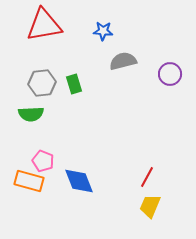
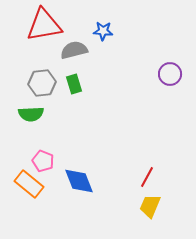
gray semicircle: moved 49 px left, 11 px up
orange rectangle: moved 3 px down; rotated 24 degrees clockwise
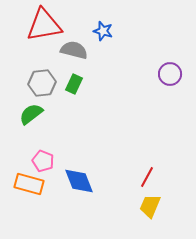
blue star: rotated 12 degrees clockwise
gray semicircle: rotated 28 degrees clockwise
green rectangle: rotated 42 degrees clockwise
green semicircle: rotated 145 degrees clockwise
orange rectangle: rotated 24 degrees counterclockwise
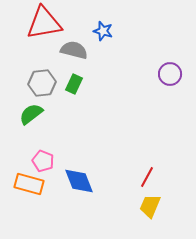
red triangle: moved 2 px up
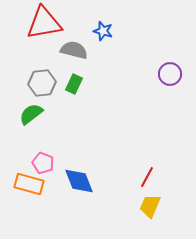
pink pentagon: moved 2 px down
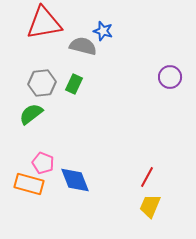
gray semicircle: moved 9 px right, 4 px up
purple circle: moved 3 px down
blue diamond: moved 4 px left, 1 px up
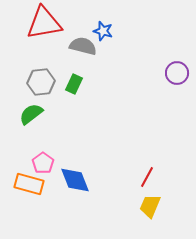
purple circle: moved 7 px right, 4 px up
gray hexagon: moved 1 px left, 1 px up
pink pentagon: rotated 15 degrees clockwise
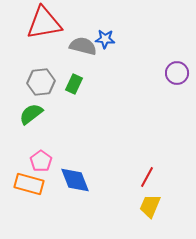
blue star: moved 2 px right, 8 px down; rotated 12 degrees counterclockwise
pink pentagon: moved 2 px left, 2 px up
